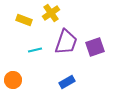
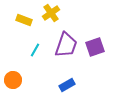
purple trapezoid: moved 3 px down
cyan line: rotated 48 degrees counterclockwise
blue rectangle: moved 3 px down
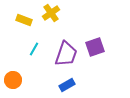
purple trapezoid: moved 9 px down
cyan line: moved 1 px left, 1 px up
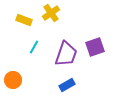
cyan line: moved 2 px up
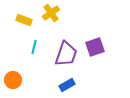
cyan line: rotated 16 degrees counterclockwise
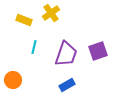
purple square: moved 3 px right, 4 px down
